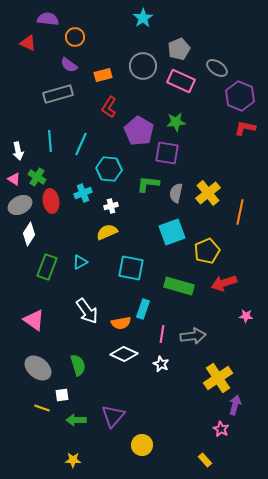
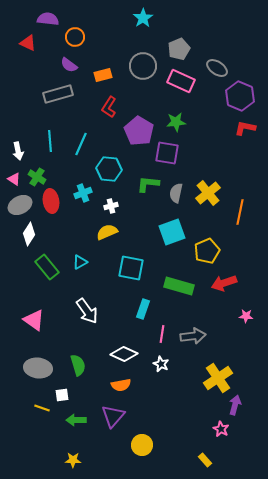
green rectangle at (47, 267): rotated 60 degrees counterclockwise
orange semicircle at (121, 323): moved 62 px down
gray ellipse at (38, 368): rotated 32 degrees counterclockwise
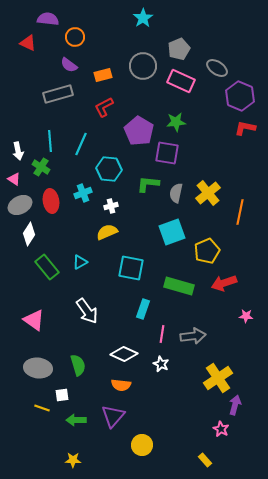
red L-shape at (109, 107): moved 5 px left; rotated 30 degrees clockwise
green cross at (37, 177): moved 4 px right, 10 px up
orange semicircle at (121, 385): rotated 18 degrees clockwise
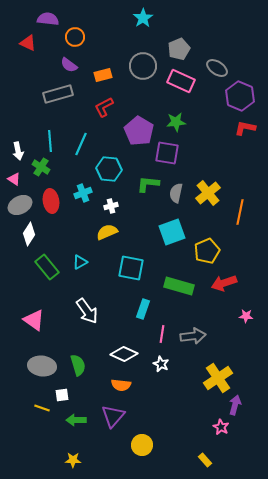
gray ellipse at (38, 368): moved 4 px right, 2 px up
pink star at (221, 429): moved 2 px up
